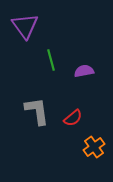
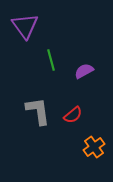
purple semicircle: rotated 18 degrees counterclockwise
gray L-shape: moved 1 px right
red semicircle: moved 3 px up
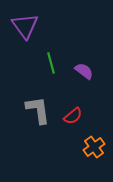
green line: moved 3 px down
purple semicircle: rotated 66 degrees clockwise
gray L-shape: moved 1 px up
red semicircle: moved 1 px down
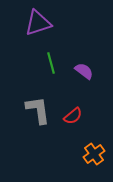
purple triangle: moved 13 px right, 3 px up; rotated 48 degrees clockwise
orange cross: moved 7 px down
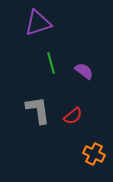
orange cross: rotated 30 degrees counterclockwise
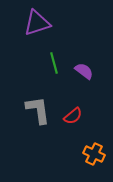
purple triangle: moved 1 px left
green line: moved 3 px right
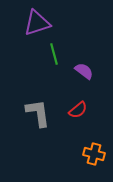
green line: moved 9 px up
gray L-shape: moved 3 px down
red semicircle: moved 5 px right, 6 px up
orange cross: rotated 10 degrees counterclockwise
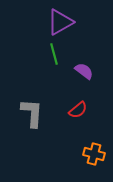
purple triangle: moved 23 px right, 1 px up; rotated 12 degrees counterclockwise
gray L-shape: moved 6 px left; rotated 12 degrees clockwise
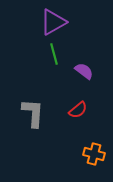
purple triangle: moved 7 px left
gray L-shape: moved 1 px right
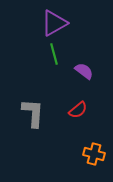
purple triangle: moved 1 px right, 1 px down
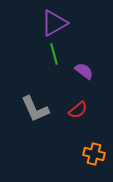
gray L-shape: moved 2 px right, 4 px up; rotated 152 degrees clockwise
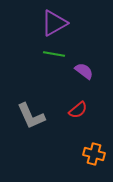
green line: rotated 65 degrees counterclockwise
gray L-shape: moved 4 px left, 7 px down
